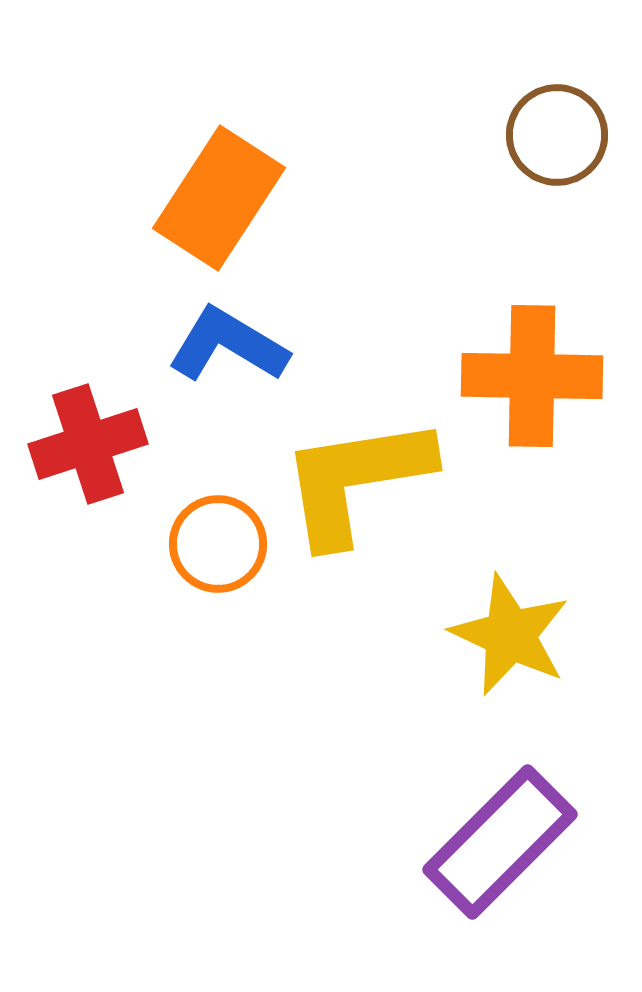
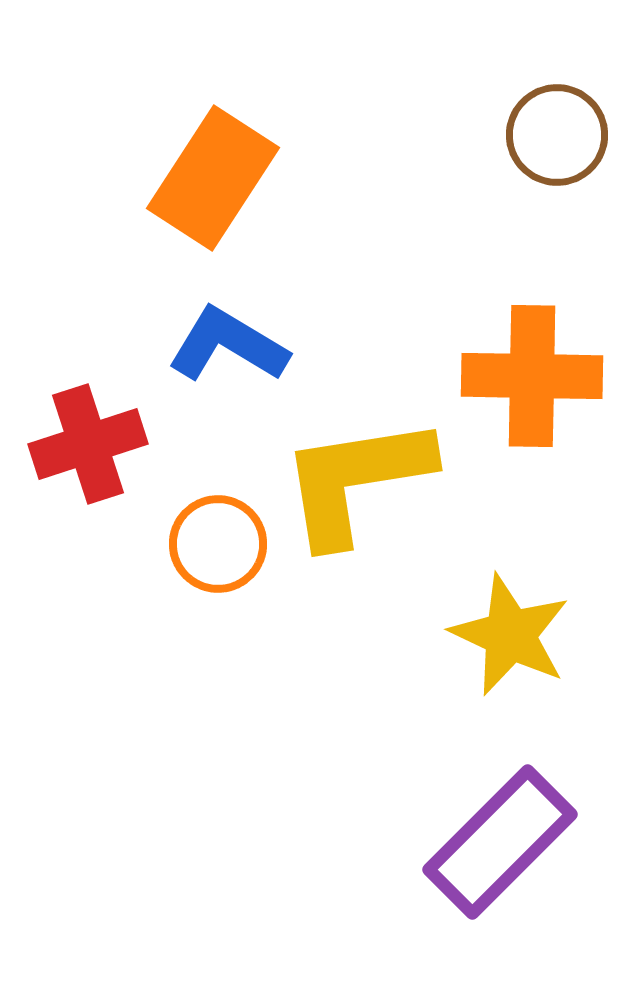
orange rectangle: moved 6 px left, 20 px up
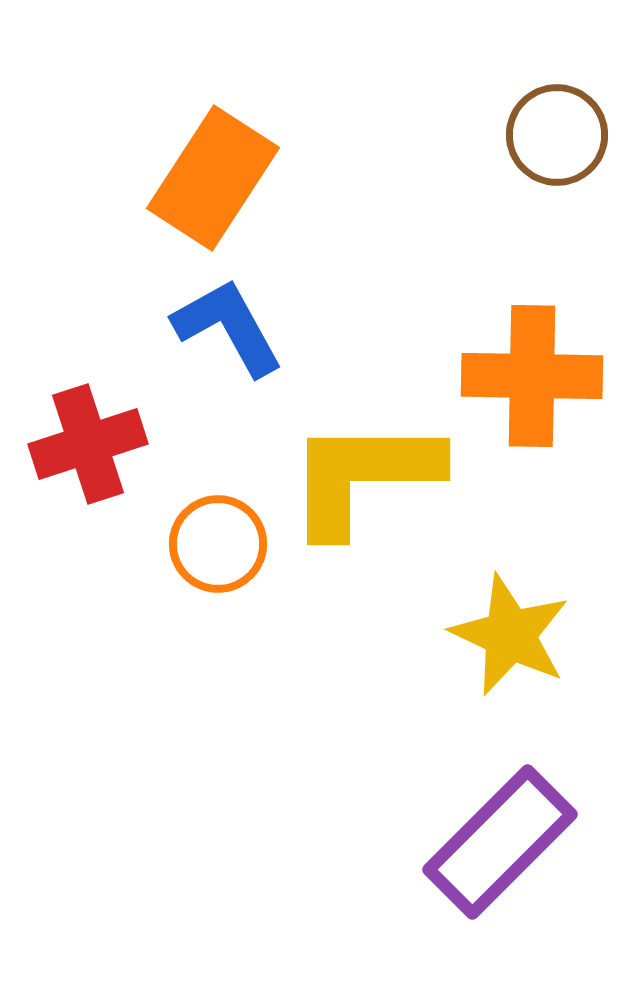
blue L-shape: moved 18 px up; rotated 30 degrees clockwise
yellow L-shape: moved 7 px right, 4 px up; rotated 9 degrees clockwise
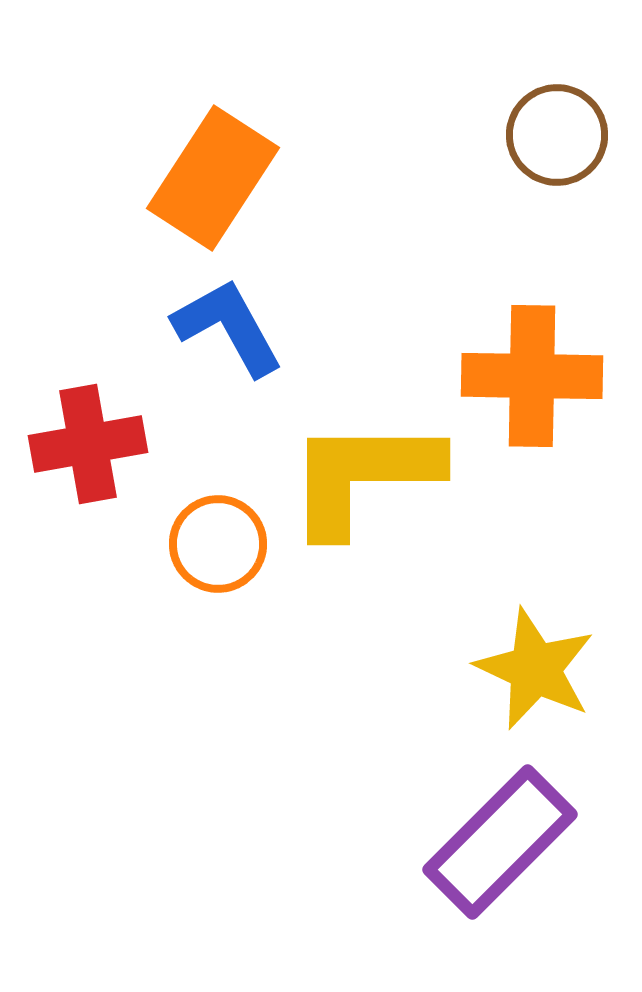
red cross: rotated 8 degrees clockwise
yellow star: moved 25 px right, 34 px down
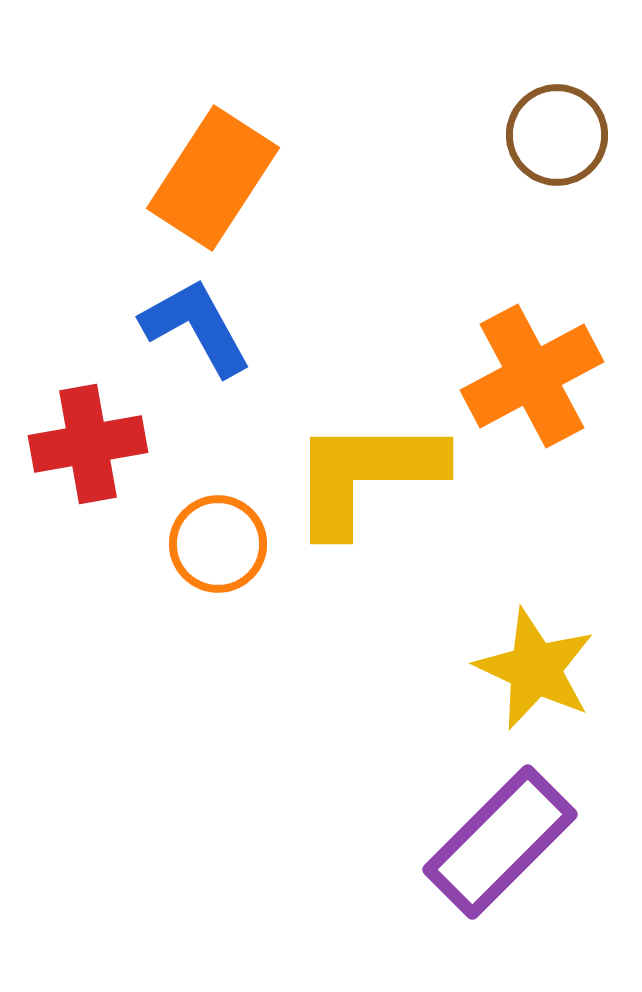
blue L-shape: moved 32 px left
orange cross: rotated 29 degrees counterclockwise
yellow L-shape: moved 3 px right, 1 px up
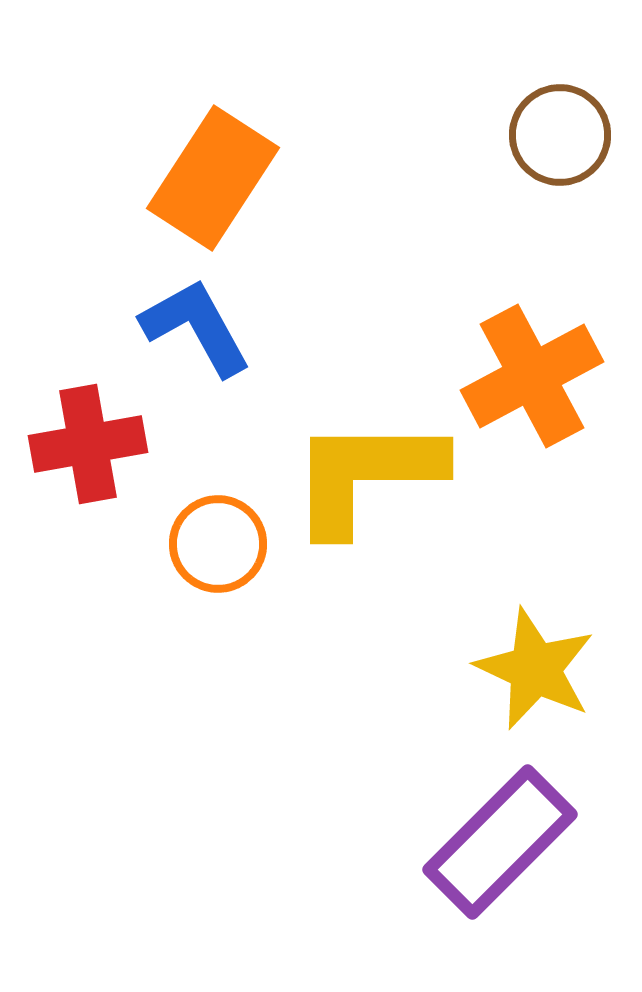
brown circle: moved 3 px right
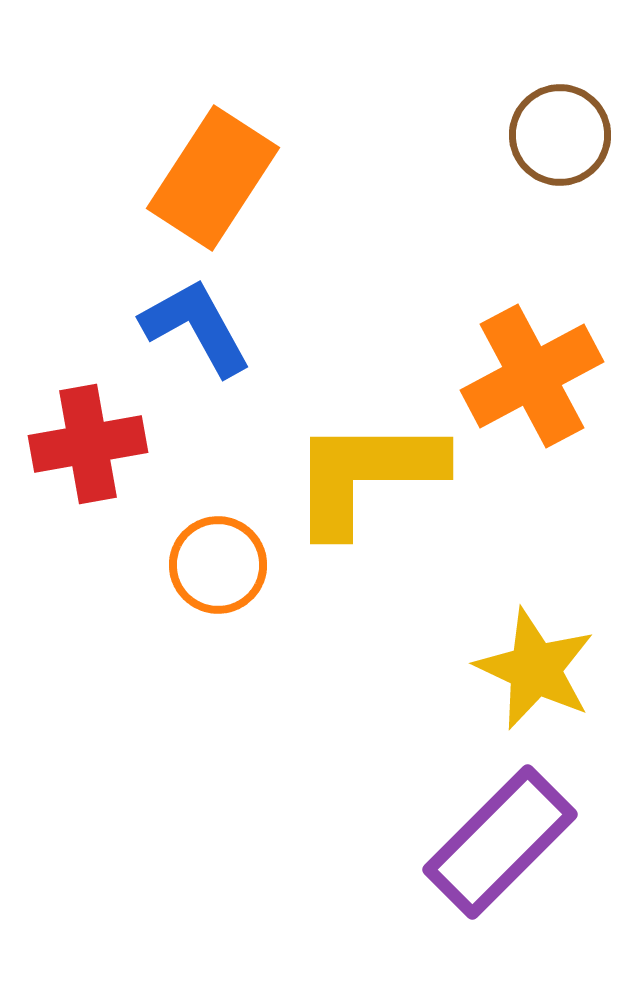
orange circle: moved 21 px down
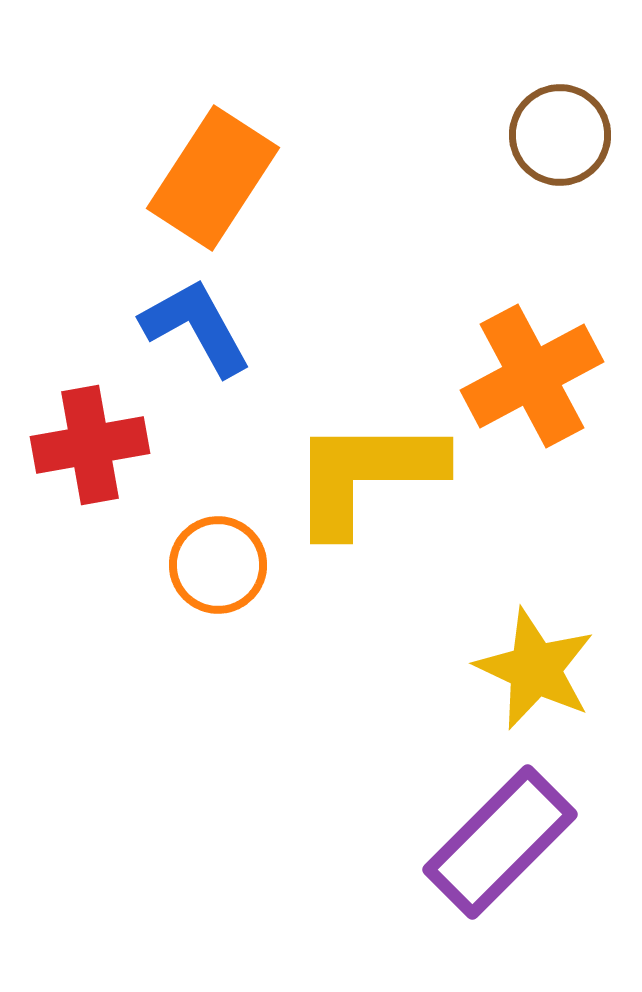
red cross: moved 2 px right, 1 px down
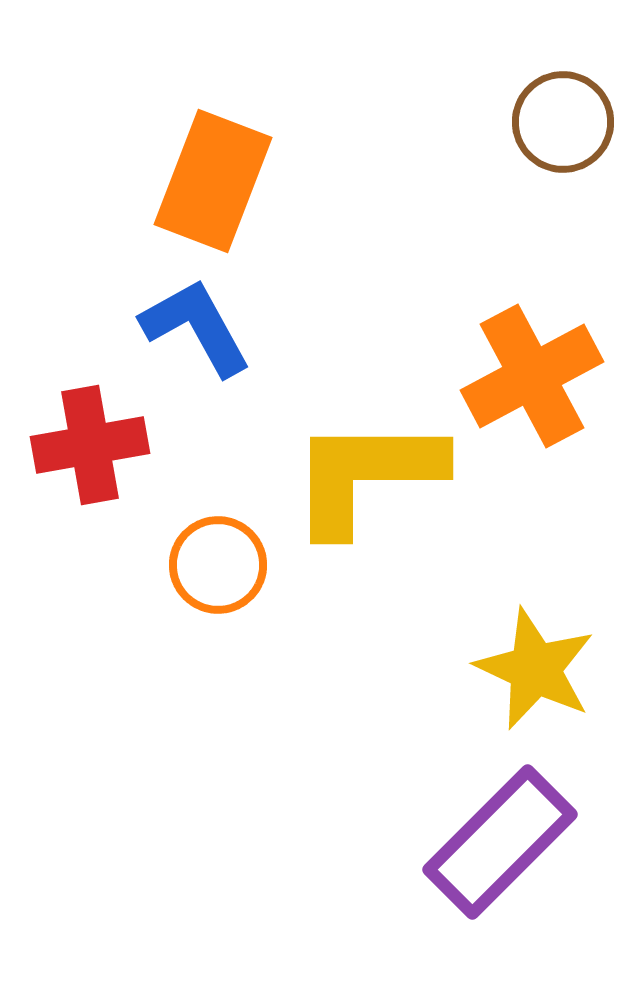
brown circle: moved 3 px right, 13 px up
orange rectangle: moved 3 px down; rotated 12 degrees counterclockwise
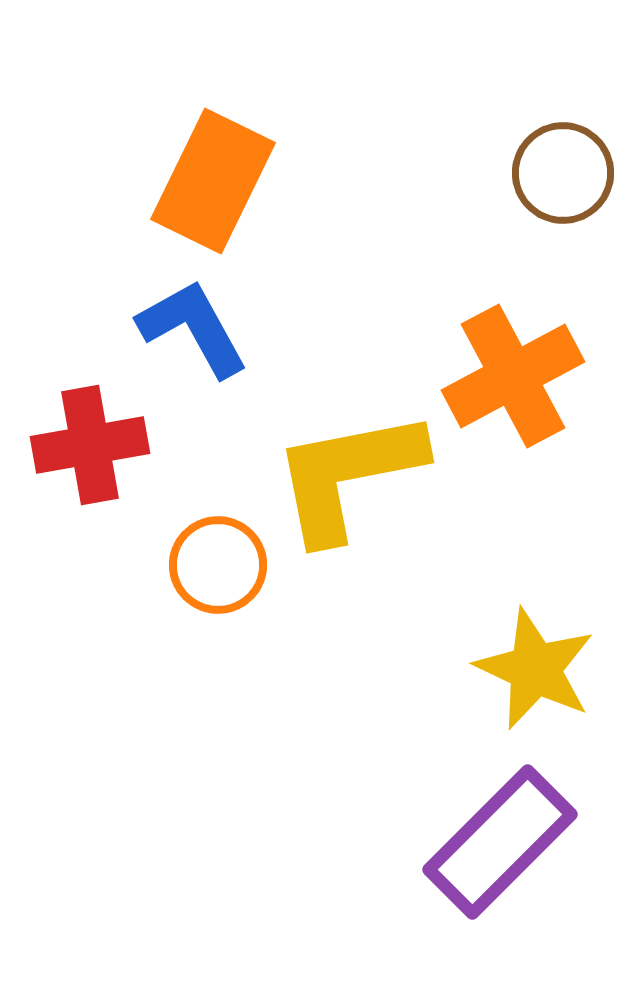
brown circle: moved 51 px down
orange rectangle: rotated 5 degrees clockwise
blue L-shape: moved 3 px left, 1 px down
orange cross: moved 19 px left
yellow L-shape: moved 18 px left; rotated 11 degrees counterclockwise
